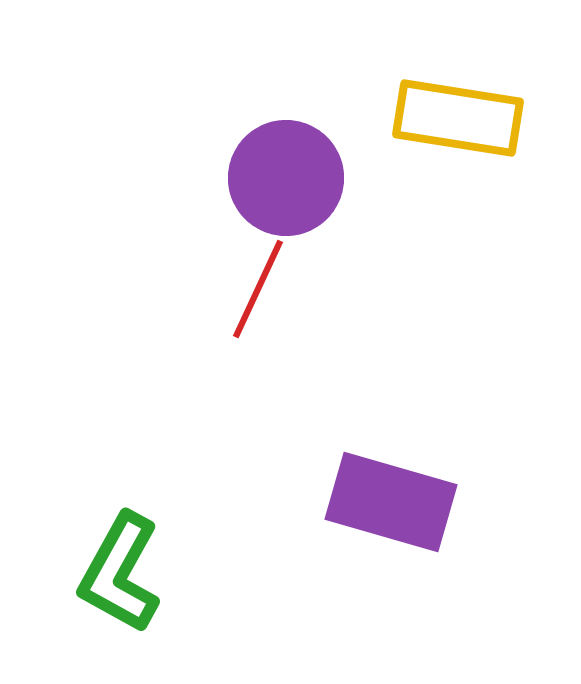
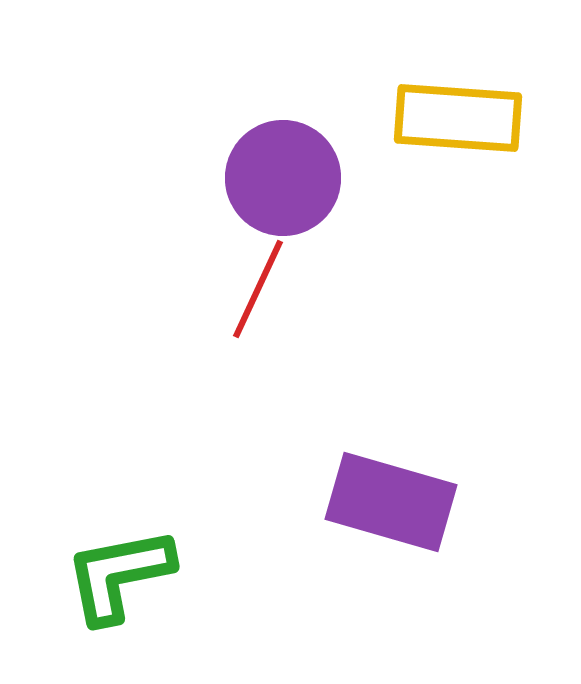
yellow rectangle: rotated 5 degrees counterclockwise
purple circle: moved 3 px left
green L-shape: moved 1 px left, 2 px down; rotated 50 degrees clockwise
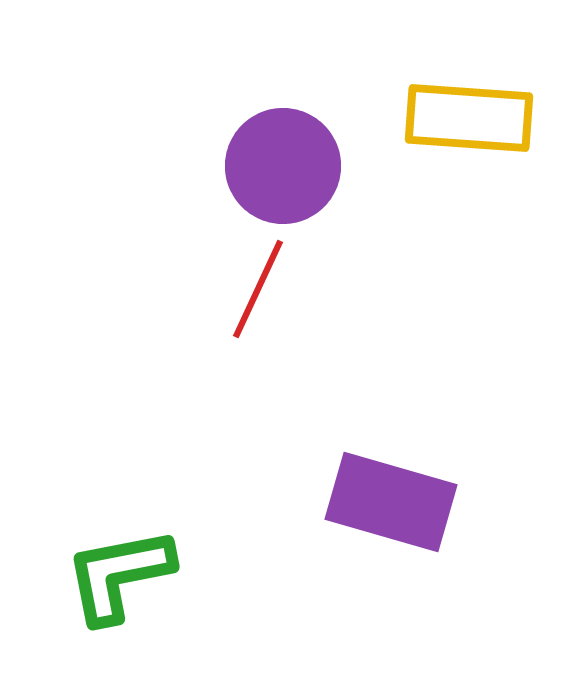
yellow rectangle: moved 11 px right
purple circle: moved 12 px up
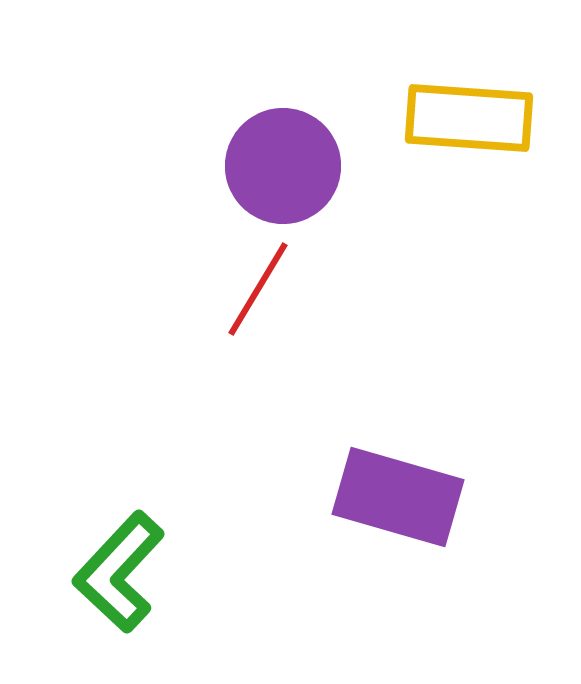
red line: rotated 6 degrees clockwise
purple rectangle: moved 7 px right, 5 px up
green L-shape: moved 3 px up; rotated 36 degrees counterclockwise
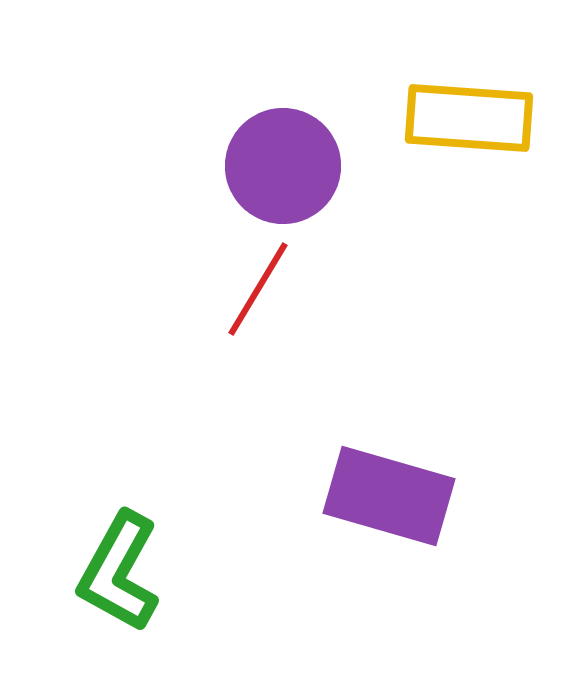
purple rectangle: moved 9 px left, 1 px up
green L-shape: rotated 14 degrees counterclockwise
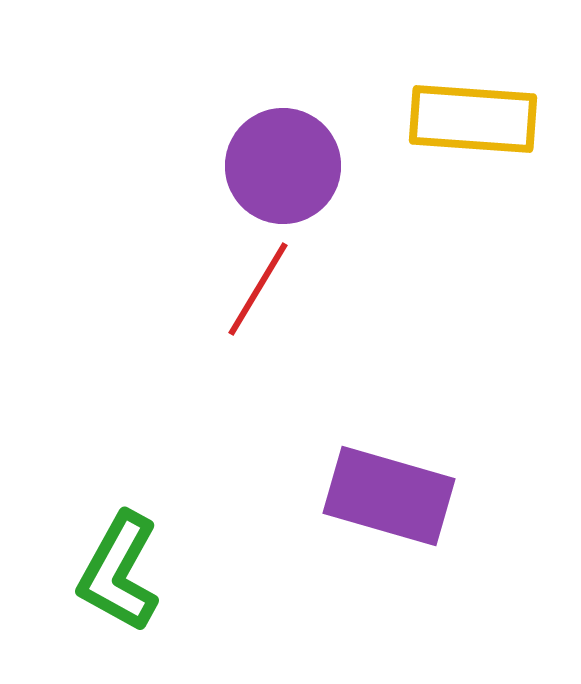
yellow rectangle: moved 4 px right, 1 px down
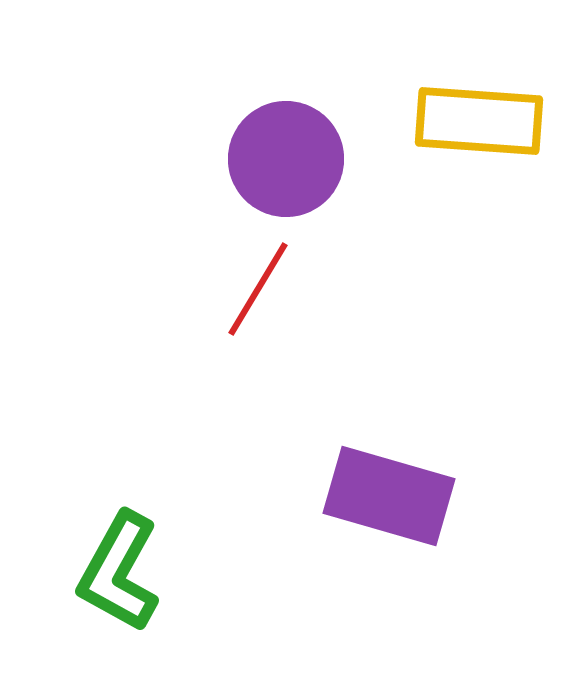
yellow rectangle: moved 6 px right, 2 px down
purple circle: moved 3 px right, 7 px up
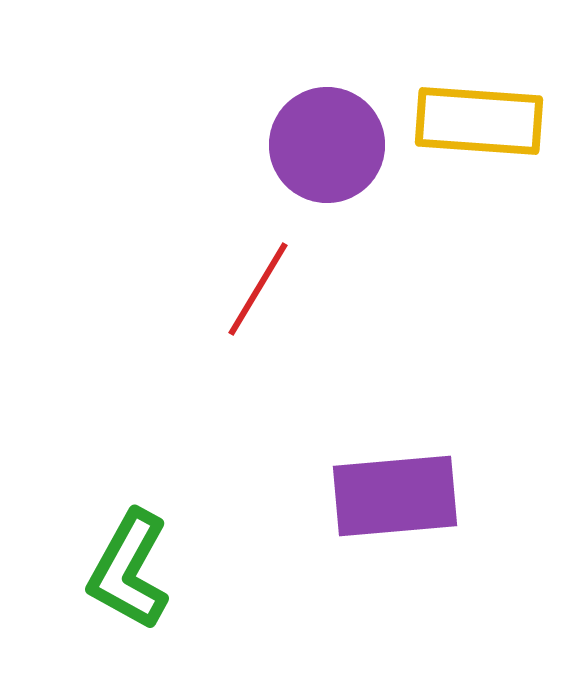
purple circle: moved 41 px right, 14 px up
purple rectangle: moved 6 px right; rotated 21 degrees counterclockwise
green L-shape: moved 10 px right, 2 px up
